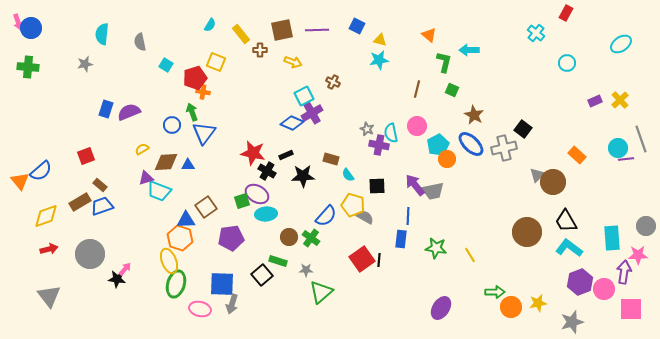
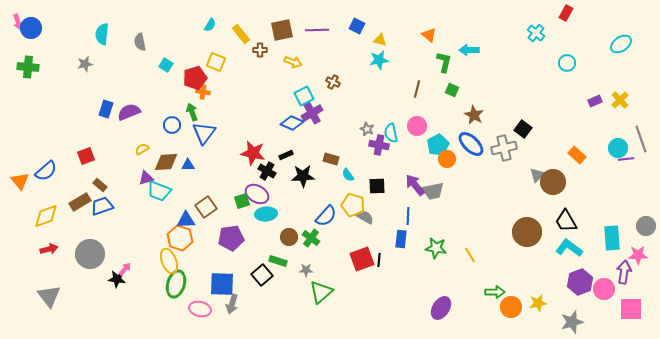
blue semicircle at (41, 171): moved 5 px right
red square at (362, 259): rotated 15 degrees clockwise
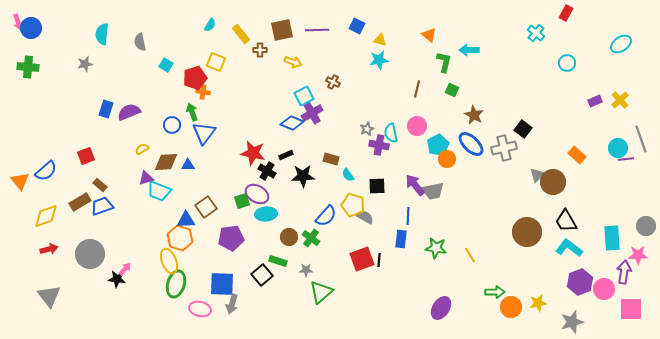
gray star at (367, 129): rotated 24 degrees clockwise
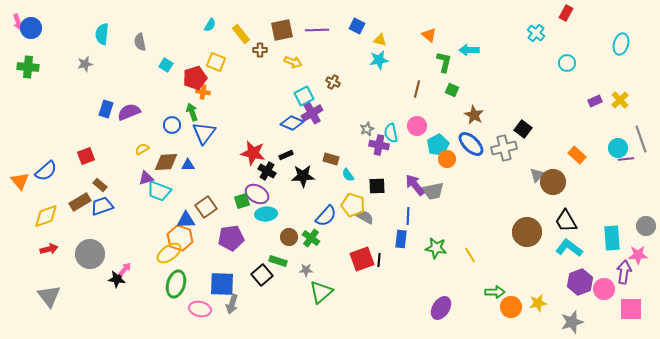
cyan ellipse at (621, 44): rotated 40 degrees counterclockwise
yellow ellipse at (169, 261): moved 8 px up; rotated 75 degrees clockwise
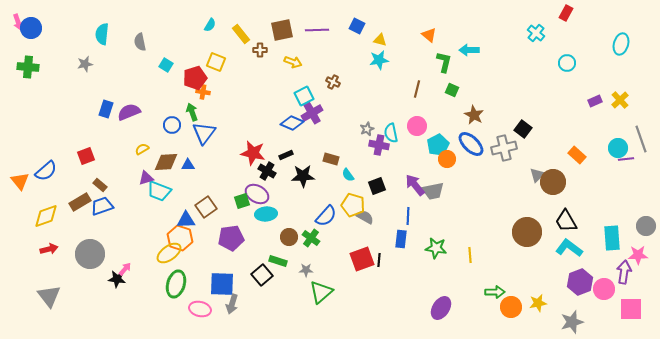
black square at (377, 186): rotated 18 degrees counterclockwise
yellow line at (470, 255): rotated 28 degrees clockwise
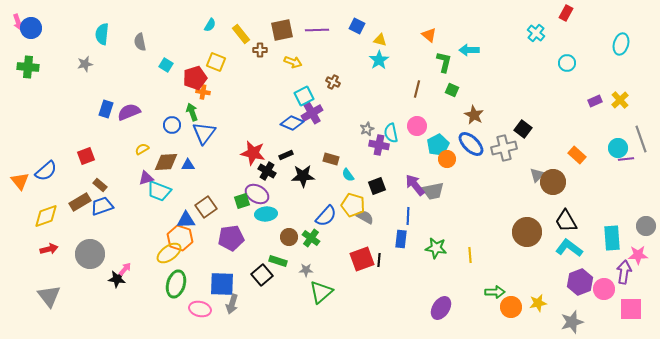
cyan star at (379, 60): rotated 24 degrees counterclockwise
